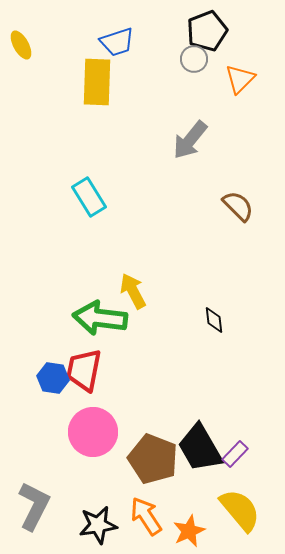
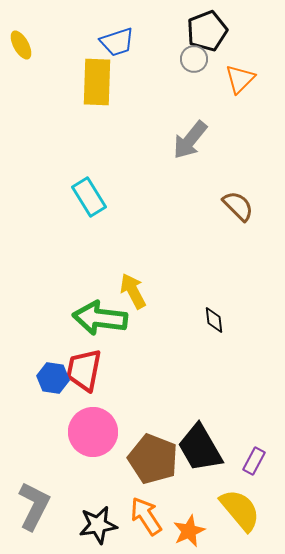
purple rectangle: moved 19 px right, 7 px down; rotated 16 degrees counterclockwise
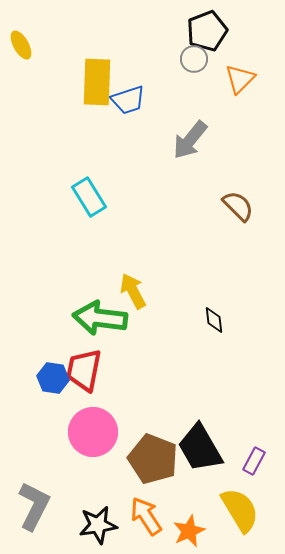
blue trapezoid: moved 11 px right, 58 px down
yellow semicircle: rotated 9 degrees clockwise
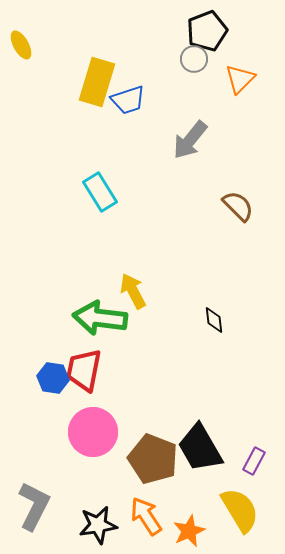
yellow rectangle: rotated 15 degrees clockwise
cyan rectangle: moved 11 px right, 5 px up
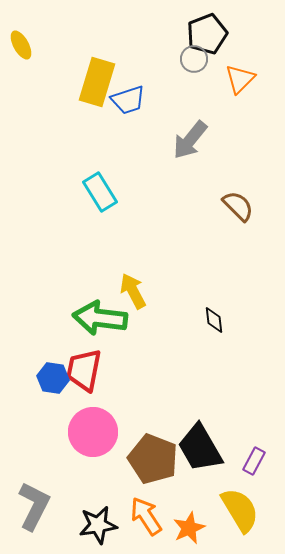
black pentagon: moved 3 px down
orange star: moved 3 px up
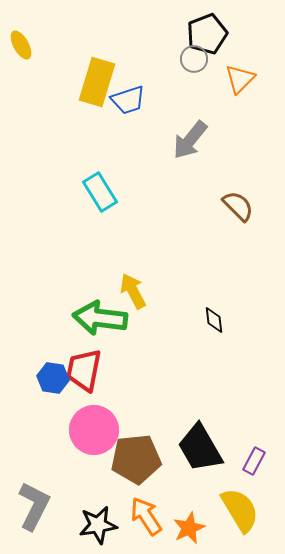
pink circle: moved 1 px right, 2 px up
brown pentagon: moved 17 px left; rotated 27 degrees counterclockwise
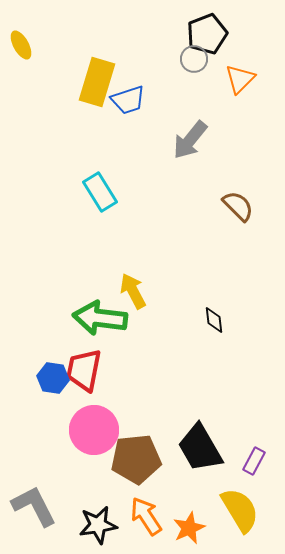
gray L-shape: rotated 54 degrees counterclockwise
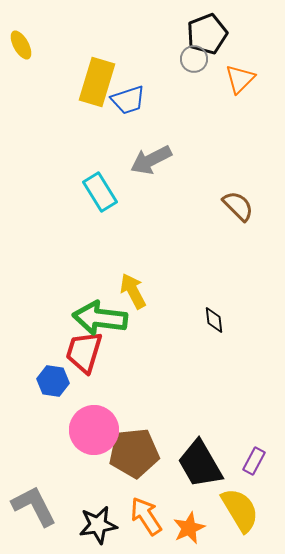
gray arrow: moved 39 px left, 20 px down; rotated 24 degrees clockwise
red trapezoid: moved 18 px up; rotated 6 degrees clockwise
blue hexagon: moved 3 px down
black trapezoid: moved 16 px down
brown pentagon: moved 2 px left, 6 px up
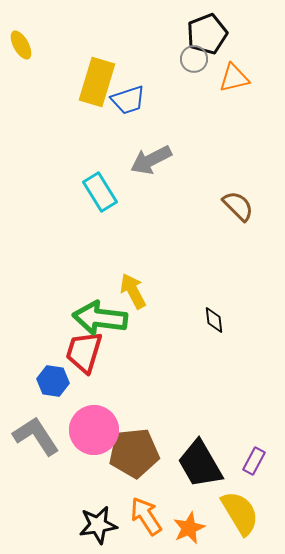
orange triangle: moved 6 px left, 1 px up; rotated 32 degrees clockwise
gray L-shape: moved 2 px right, 70 px up; rotated 6 degrees counterclockwise
yellow semicircle: moved 3 px down
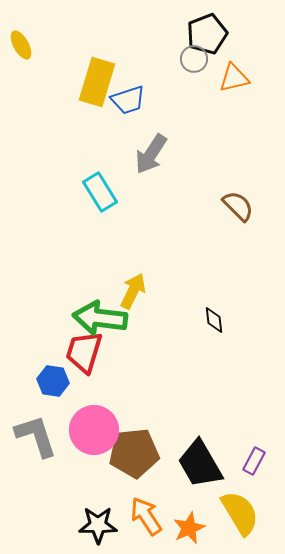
gray arrow: moved 6 px up; rotated 30 degrees counterclockwise
yellow arrow: rotated 54 degrees clockwise
gray L-shape: rotated 15 degrees clockwise
black star: rotated 9 degrees clockwise
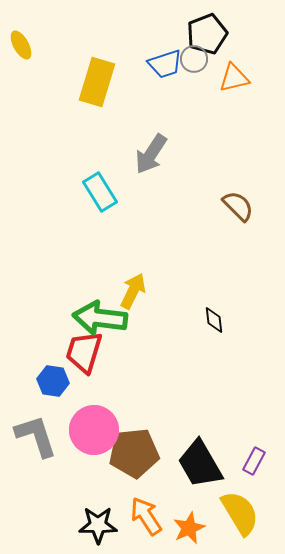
blue trapezoid: moved 37 px right, 36 px up
